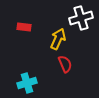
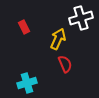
red rectangle: rotated 56 degrees clockwise
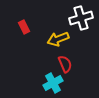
yellow arrow: rotated 135 degrees counterclockwise
cyan cross: moved 26 px right; rotated 12 degrees counterclockwise
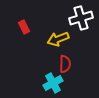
red semicircle: rotated 24 degrees clockwise
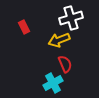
white cross: moved 10 px left
yellow arrow: moved 1 px right, 1 px down
red semicircle: rotated 24 degrees counterclockwise
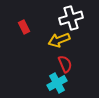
cyan cross: moved 4 px right
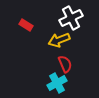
white cross: rotated 10 degrees counterclockwise
red rectangle: moved 2 px right, 2 px up; rotated 32 degrees counterclockwise
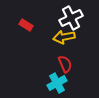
yellow arrow: moved 5 px right, 3 px up; rotated 10 degrees clockwise
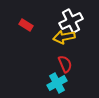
white cross: moved 3 px down
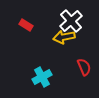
white cross: rotated 15 degrees counterclockwise
red semicircle: moved 19 px right, 3 px down
cyan cross: moved 15 px left, 6 px up
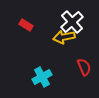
white cross: moved 1 px right, 1 px down
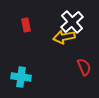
red rectangle: rotated 48 degrees clockwise
cyan cross: moved 21 px left; rotated 36 degrees clockwise
